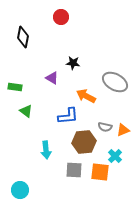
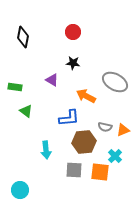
red circle: moved 12 px right, 15 px down
purple triangle: moved 2 px down
blue L-shape: moved 1 px right, 2 px down
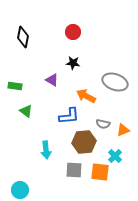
gray ellipse: rotated 10 degrees counterclockwise
green rectangle: moved 1 px up
blue L-shape: moved 2 px up
gray semicircle: moved 2 px left, 3 px up
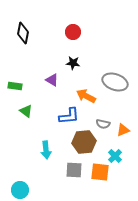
black diamond: moved 4 px up
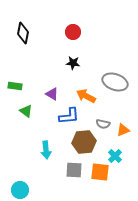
purple triangle: moved 14 px down
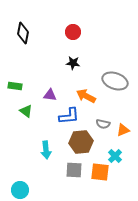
gray ellipse: moved 1 px up
purple triangle: moved 2 px left, 1 px down; rotated 24 degrees counterclockwise
brown hexagon: moved 3 px left
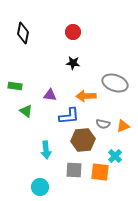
gray ellipse: moved 2 px down
orange arrow: rotated 30 degrees counterclockwise
orange triangle: moved 4 px up
brown hexagon: moved 2 px right, 2 px up
cyan circle: moved 20 px right, 3 px up
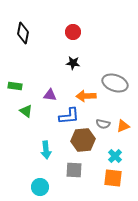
orange square: moved 13 px right, 6 px down
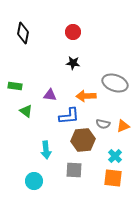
cyan circle: moved 6 px left, 6 px up
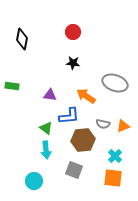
black diamond: moved 1 px left, 6 px down
green rectangle: moved 3 px left
orange arrow: rotated 36 degrees clockwise
green triangle: moved 20 px right, 17 px down
gray square: rotated 18 degrees clockwise
